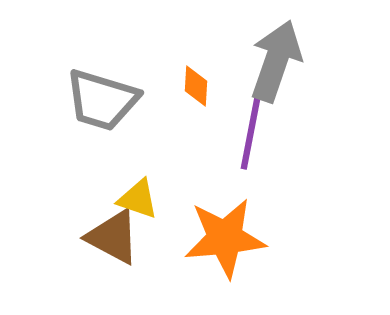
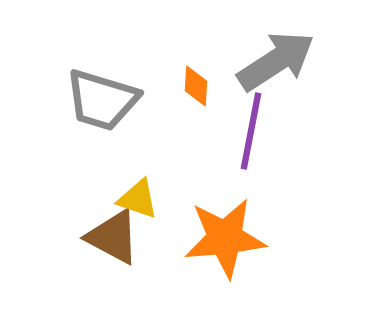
gray arrow: rotated 38 degrees clockwise
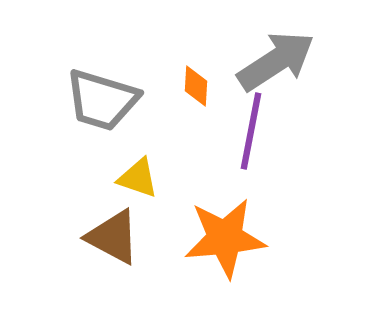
yellow triangle: moved 21 px up
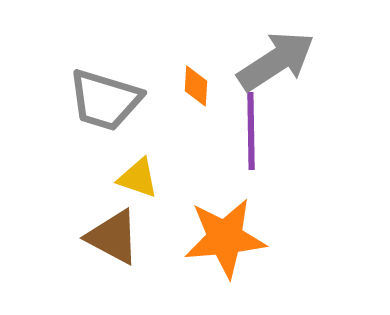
gray trapezoid: moved 3 px right
purple line: rotated 12 degrees counterclockwise
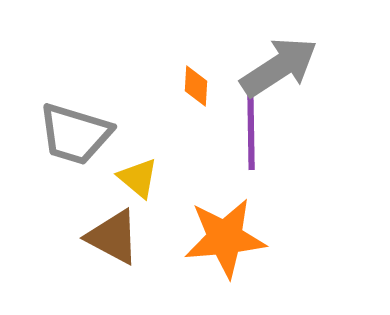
gray arrow: moved 3 px right, 6 px down
gray trapezoid: moved 30 px left, 34 px down
yellow triangle: rotated 21 degrees clockwise
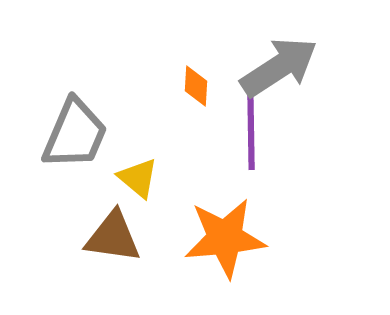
gray trapezoid: rotated 84 degrees counterclockwise
brown triangle: rotated 20 degrees counterclockwise
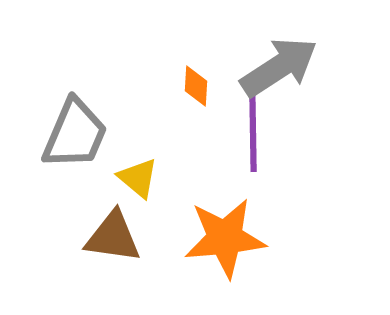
purple line: moved 2 px right, 2 px down
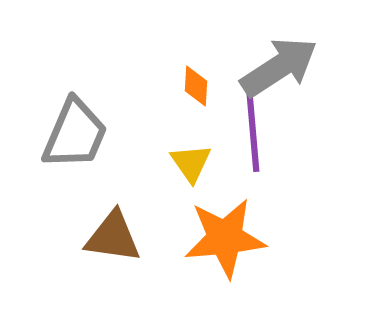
purple line: rotated 4 degrees counterclockwise
yellow triangle: moved 53 px right, 15 px up; rotated 15 degrees clockwise
